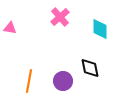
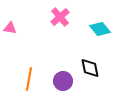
cyan diamond: rotated 40 degrees counterclockwise
orange line: moved 2 px up
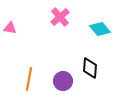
black diamond: rotated 15 degrees clockwise
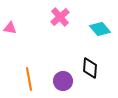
orange line: rotated 20 degrees counterclockwise
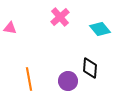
purple circle: moved 5 px right
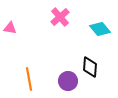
black diamond: moved 1 px up
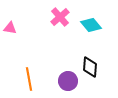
cyan diamond: moved 9 px left, 4 px up
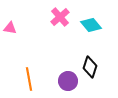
black diamond: rotated 15 degrees clockwise
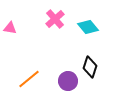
pink cross: moved 5 px left, 2 px down
cyan diamond: moved 3 px left, 2 px down
orange line: rotated 60 degrees clockwise
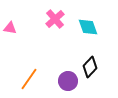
cyan diamond: rotated 20 degrees clockwise
black diamond: rotated 25 degrees clockwise
orange line: rotated 15 degrees counterclockwise
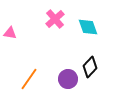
pink triangle: moved 5 px down
purple circle: moved 2 px up
